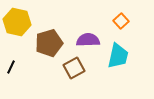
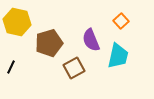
purple semicircle: moved 3 px right; rotated 110 degrees counterclockwise
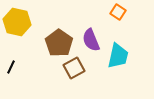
orange square: moved 3 px left, 9 px up; rotated 14 degrees counterclockwise
brown pentagon: moved 10 px right; rotated 20 degrees counterclockwise
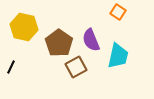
yellow hexagon: moved 7 px right, 5 px down
brown square: moved 2 px right, 1 px up
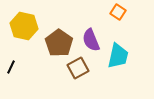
yellow hexagon: moved 1 px up
brown square: moved 2 px right, 1 px down
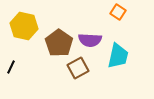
purple semicircle: moved 1 px left; rotated 65 degrees counterclockwise
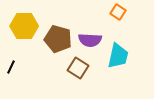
yellow hexagon: rotated 12 degrees counterclockwise
brown pentagon: moved 1 px left, 4 px up; rotated 20 degrees counterclockwise
brown square: rotated 30 degrees counterclockwise
